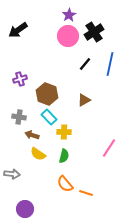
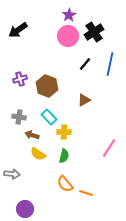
brown hexagon: moved 8 px up
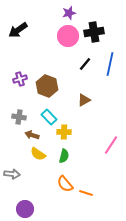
purple star: moved 2 px up; rotated 16 degrees clockwise
black cross: rotated 24 degrees clockwise
pink line: moved 2 px right, 3 px up
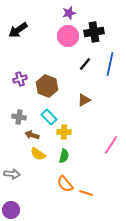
purple circle: moved 14 px left, 1 px down
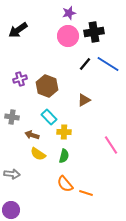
blue line: moved 2 px left; rotated 70 degrees counterclockwise
gray cross: moved 7 px left
pink line: rotated 66 degrees counterclockwise
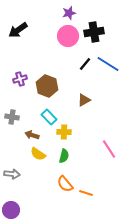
pink line: moved 2 px left, 4 px down
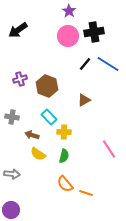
purple star: moved 2 px up; rotated 24 degrees counterclockwise
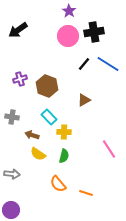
black line: moved 1 px left
orange semicircle: moved 7 px left
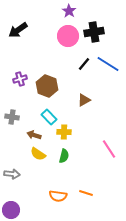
brown arrow: moved 2 px right
orange semicircle: moved 12 px down; rotated 42 degrees counterclockwise
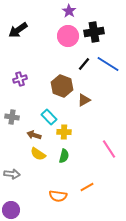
brown hexagon: moved 15 px right
orange line: moved 1 px right, 6 px up; rotated 48 degrees counterclockwise
